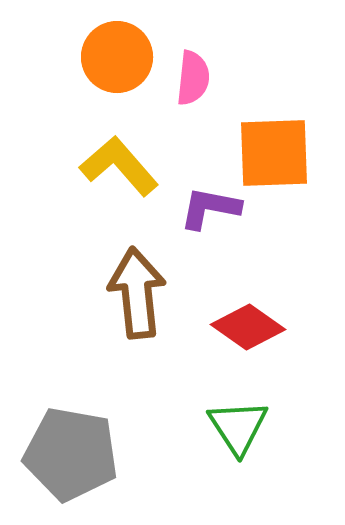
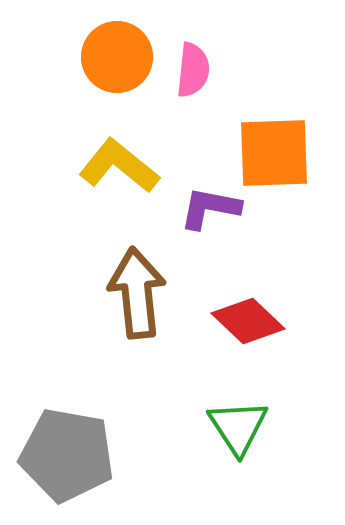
pink semicircle: moved 8 px up
yellow L-shape: rotated 10 degrees counterclockwise
red diamond: moved 6 px up; rotated 8 degrees clockwise
gray pentagon: moved 4 px left, 1 px down
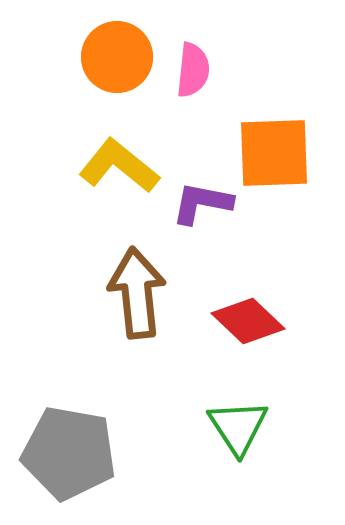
purple L-shape: moved 8 px left, 5 px up
gray pentagon: moved 2 px right, 2 px up
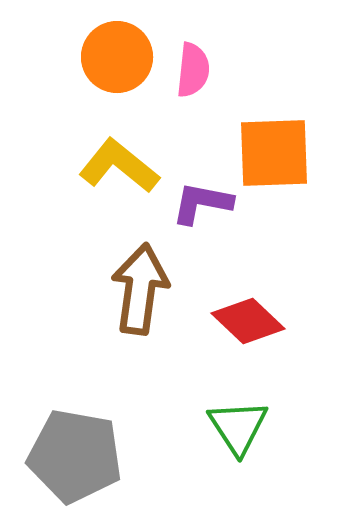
brown arrow: moved 3 px right, 4 px up; rotated 14 degrees clockwise
gray pentagon: moved 6 px right, 3 px down
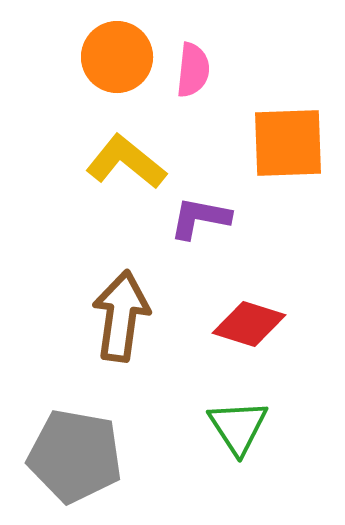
orange square: moved 14 px right, 10 px up
yellow L-shape: moved 7 px right, 4 px up
purple L-shape: moved 2 px left, 15 px down
brown arrow: moved 19 px left, 27 px down
red diamond: moved 1 px right, 3 px down; rotated 26 degrees counterclockwise
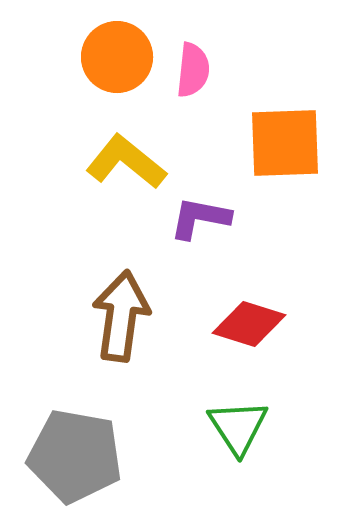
orange square: moved 3 px left
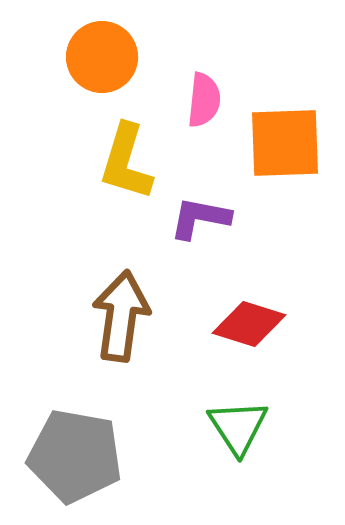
orange circle: moved 15 px left
pink semicircle: moved 11 px right, 30 px down
yellow L-shape: rotated 112 degrees counterclockwise
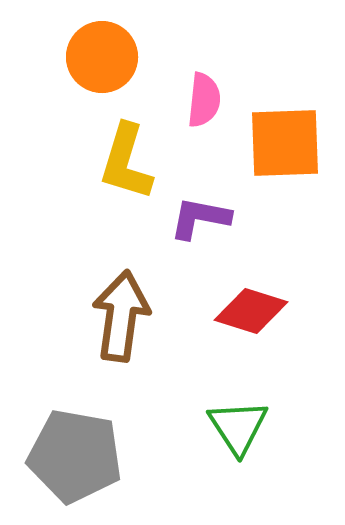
red diamond: moved 2 px right, 13 px up
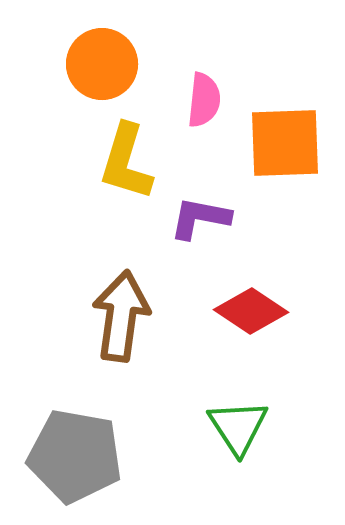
orange circle: moved 7 px down
red diamond: rotated 16 degrees clockwise
